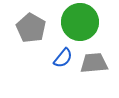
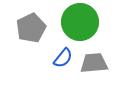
gray pentagon: rotated 16 degrees clockwise
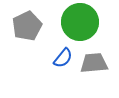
gray pentagon: moved 4 px left, 2 px up
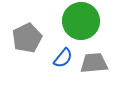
green circle: moved 1 px right, 1 px up
gray pentagon: moved 12 px down
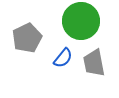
gray trapezoid: rotated 96 degrees counterclockwise
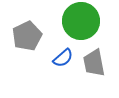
gray pentagon: moved 2 px up
blue semicircle: rotated 10 degrees clockwise
